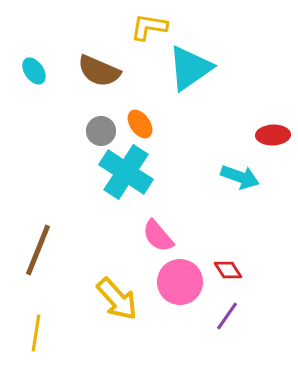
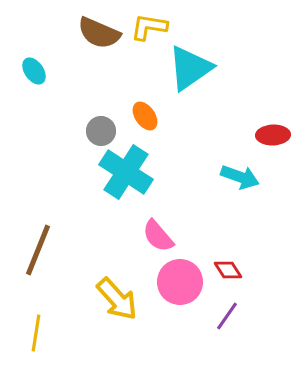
brown semicircle: moved 38 px up
orange ellipse: moved 5 px right, 8 px up
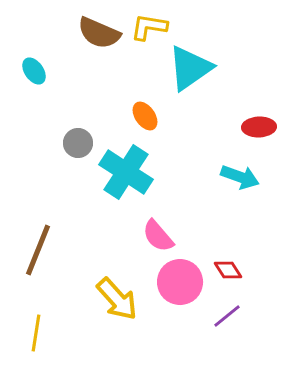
gray circle: moved 23 px left, 12 px down
red ellipse: moved 14 px left, 8 px up
purple line: rotated 16 degrees clockwise
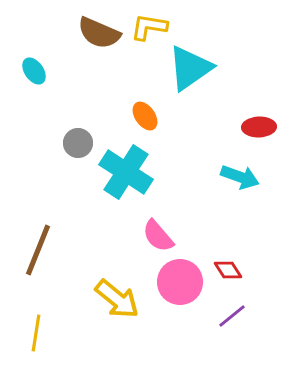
yellow arrow: rotated 9 degrees counterclockwise
purple line: moved 5 px right
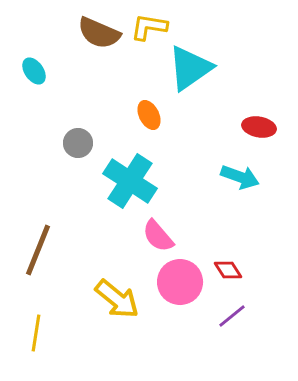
orange ellipse: moved 4 px right, 1 px up; rotated 8 degrees clockwise
red ellipse: rotated 12 degrees clockwise
cyan cross: moved 4 px right, 9 px down
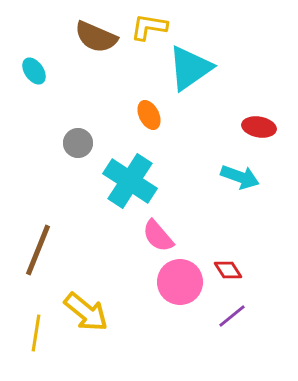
brown semicircle: moved 3 px left, 4 px down
yellow arrow: moved 31 px left, 13 px down
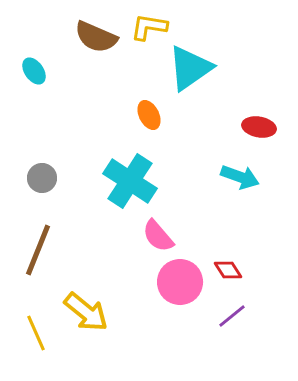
gray circle: moved 36 px left, 35 px down
yellow line: rotated 33 degrees counterclockwise
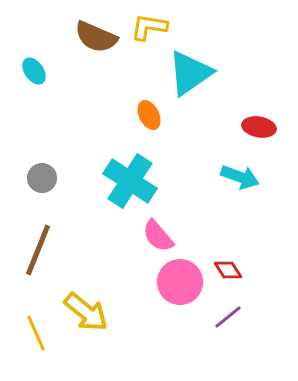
cyan triangle: moved 5 px down
purple line: moved 4 px left, 1 px down
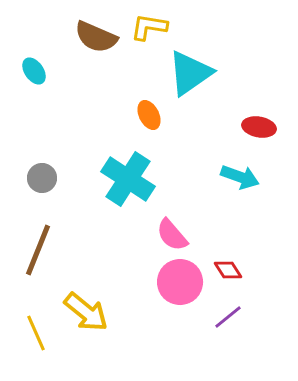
cyan cross: moved 2 px left, 2 px up
pink semicircle: moved 14 px right, 1 px up
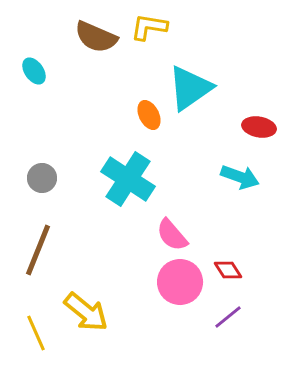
cyan triangle: moved 15 px down
